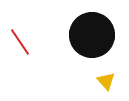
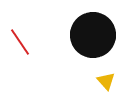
black circle: moved 1 px right
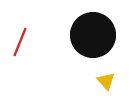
red line: rotated 56 degrees clockwise
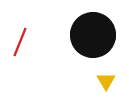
yellow triangle: rotated 12 degrees clockwise
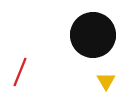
red line: moved 30 px down
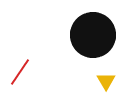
red line: rotated 12 degrees clockwise
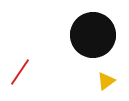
yellow triangle: rotated 24 degrees clockwise
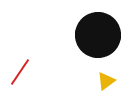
black circle: moved 5 px right
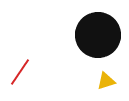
yellow triangle: rotated 18 degrees clockwise
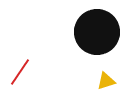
black circle: moved 1 px left, 3 px up
